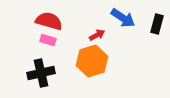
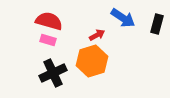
black cross: moved 12 px right; rotated 12 degrees counterclockwise
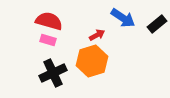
black rectangle: rotated 36 degrees clockwise
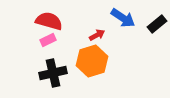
pink rectangle: rotated 42 degrees counterclockwise
black cross: rotated 12 degrees clockwise
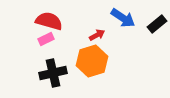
pink rectangle: moved 2 px left, 1 px up
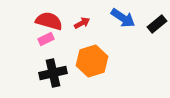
red arrow: moved 15 px left, 12 px up
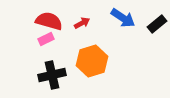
black cross: moved 1 px left, 2 px down
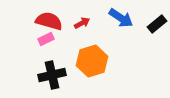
blue arrow: moved 2 px left
